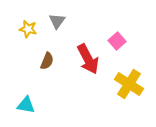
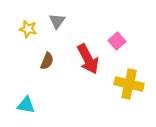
yellow cross: rotated 20 degrees counterclockwise
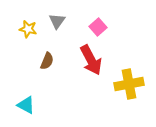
pink square: moved 19 px left, 14 px up
red arrow: moved 3 px right, 1 px down
yellow cross: rotated 24 degrees counterclockwise
cyan triangle: rotated 18 degrees clockwise
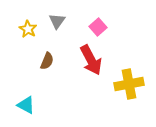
yellow star: rotated 18 degrees clockwise
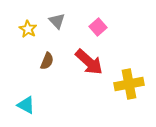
gray triangle: rotated 18 degrees counterclockwise
red arrow: moved 2 px left, 2 px down; rotated 20 degrees counterclockwise
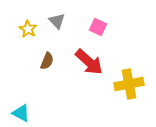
pink square: rotated 24 degrees counterclockwise
cyan triangle: moved 5 px left, 8 px down
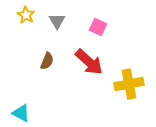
gray triangle: rotated 12 degrees clockwise
yellow star: moved 2 px left, 14 px up
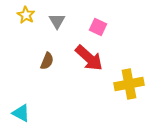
red arrow: moved 4 px up
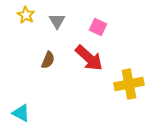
brown semicircle: moved 1 px right, 1 px up
